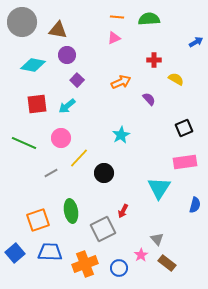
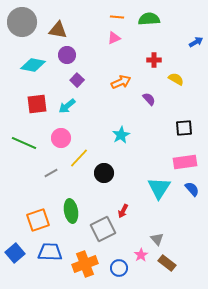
black square: rotated 18 degrees clockwise
blue semicircle: moved 3 px left, 16 px up; rotated 56 degrees counterclockwise
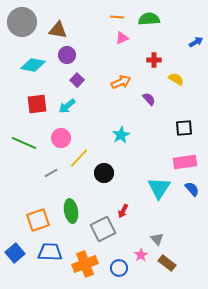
pink triangle: moved 8 px right
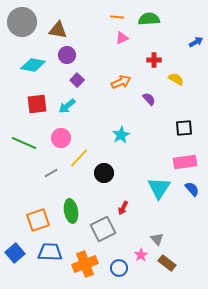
red arrow: moved 3 px up
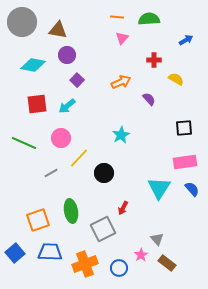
pink triangle: rotated 24 degrees counterclockwise
blue arrow: moved 10 px left, 2 px up
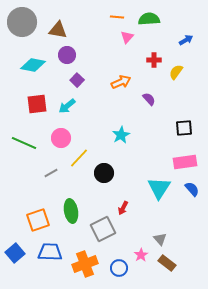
pink triangle: moved 5 px right, 1 px up
yellow semicircle: moved 7 px up; rotated 84 degrees counterclockwise
gray triangle: moved 3 px right
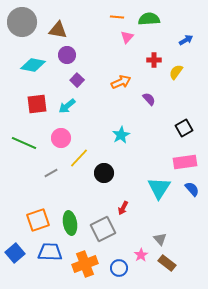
black square: rotated 24 degrees counterclockwise
green ellipse: moved 1 px left, 12 px down
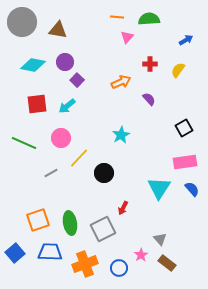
purple circle: moved 2 px left, 7 px down
red cross: moved 4 px left, 4 px down
yellow semicircle: moved 2 px right, 2 px up
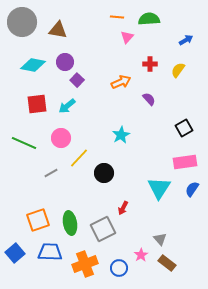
blue semicircle: rotated 105 degrees counterclockwise
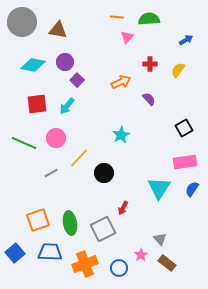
cyan arrow: rotated 12 degrees counterclockwise
pink circle: moved 5 px left
